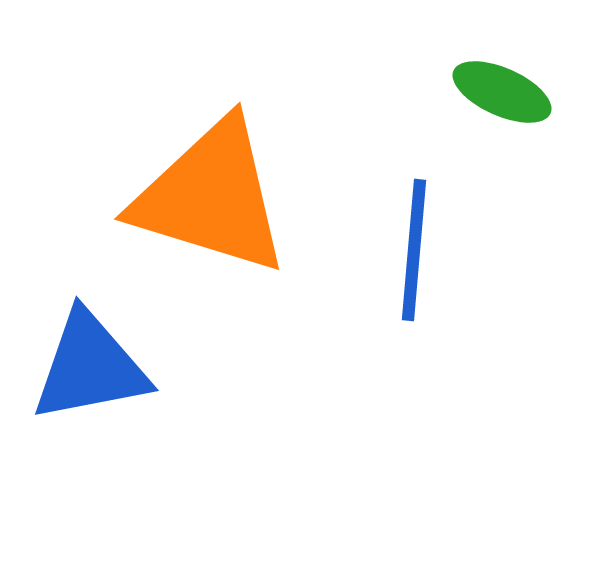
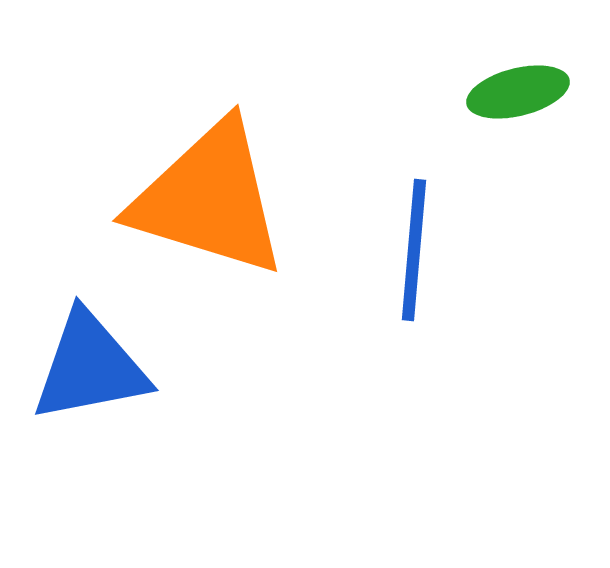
green ellipse: moved 16 px right; rotated 38 degrees counterclockwise
orange triangle: moved 2 px left, 2 px down
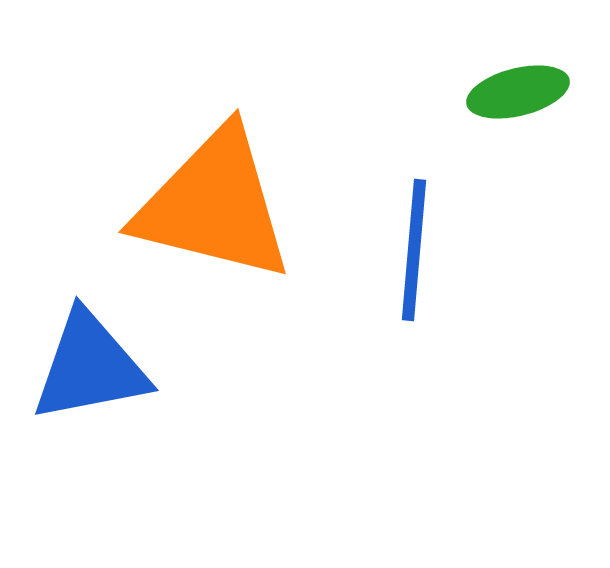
orange triangle: moved 5 px right, 6 px down; rotated 3 degrees counterclockwise
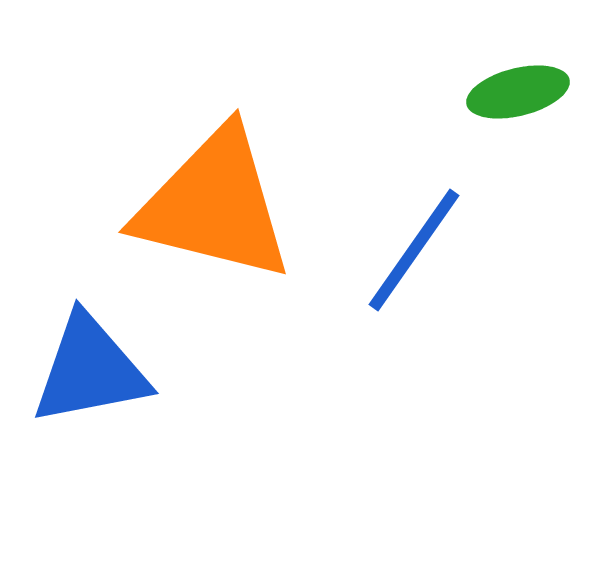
blue line: rotated 30 degrees clockwise
blue triangle: moved 3 px down
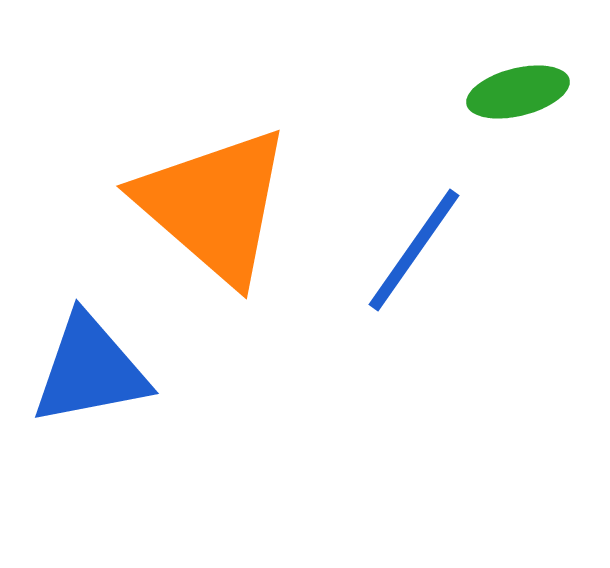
orange triangle: rotated 27 degrees clockwise
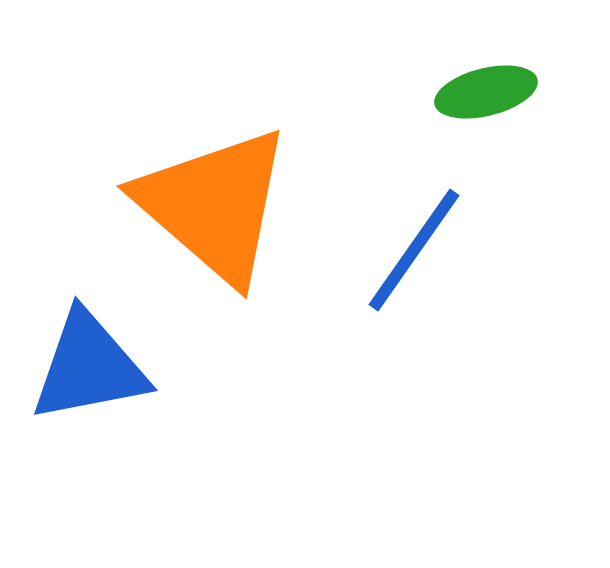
green ellipse: moved 32 px left
blue triangle: moved 1 px left, 3 px up
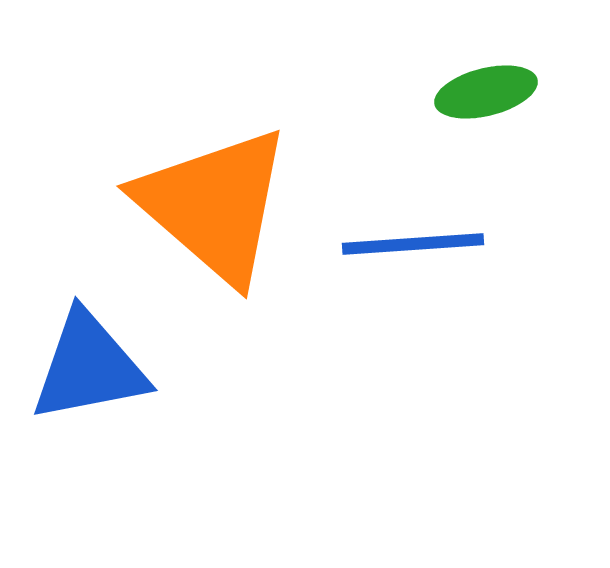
blue line: moved 1 px left, 6 px up; rotated 51 degrees clockwise
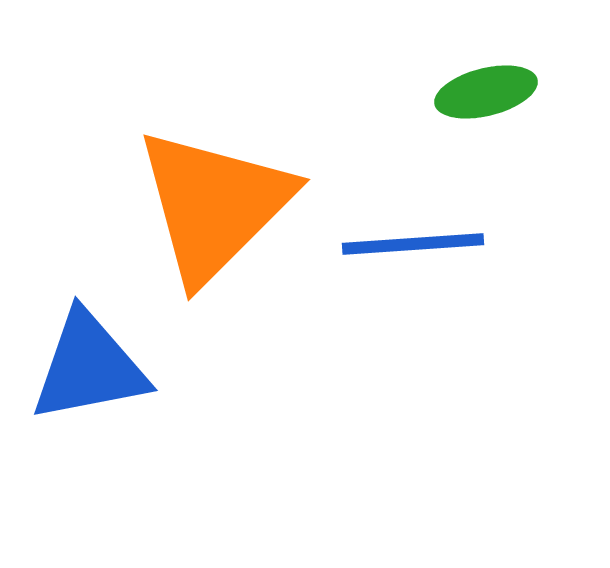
orange triangle: rotated 34 degrees clockwise
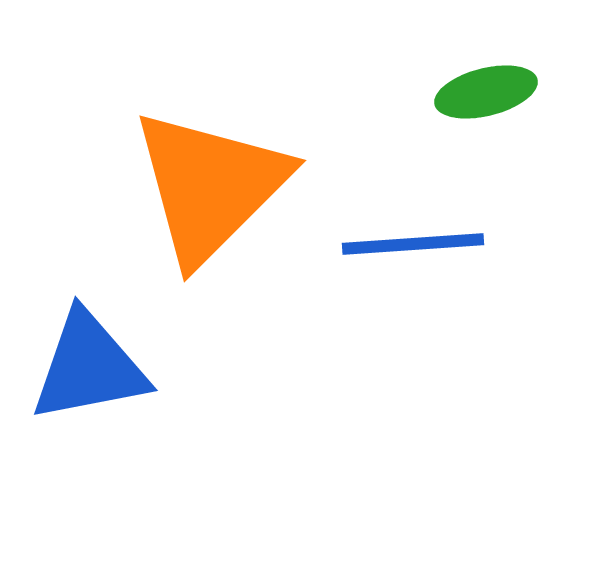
orange triangle: moved 4 px left, 19 px up
